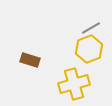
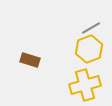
yellow cross: moved 11 px right, 1 px down
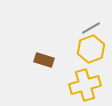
yellow hexagon: moved 2 px right
brown rectangle: moved 14 px right
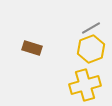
brown rectangle: moved 12 px left, 12 px up
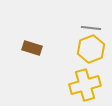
gray line: rotated 36 degrees clockwise
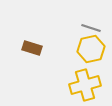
gray line: rotated 12 degrees clockwise
yellow hexagon: rotated 8 degrees clockwise
